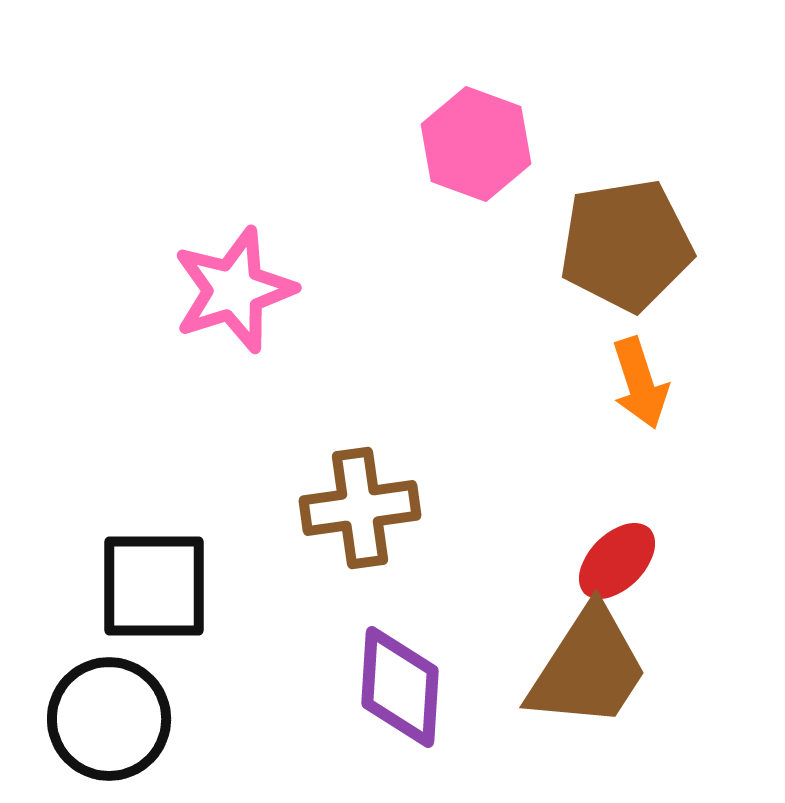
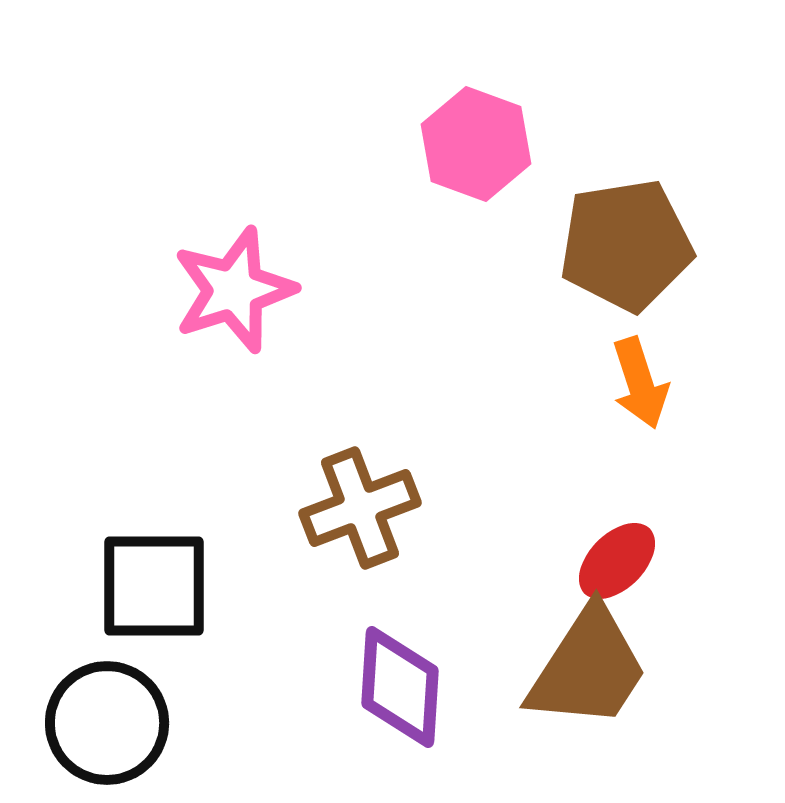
brown cross: rotated 13 degrees counterclockwise
black circle: moved 2 px left, 4 px down
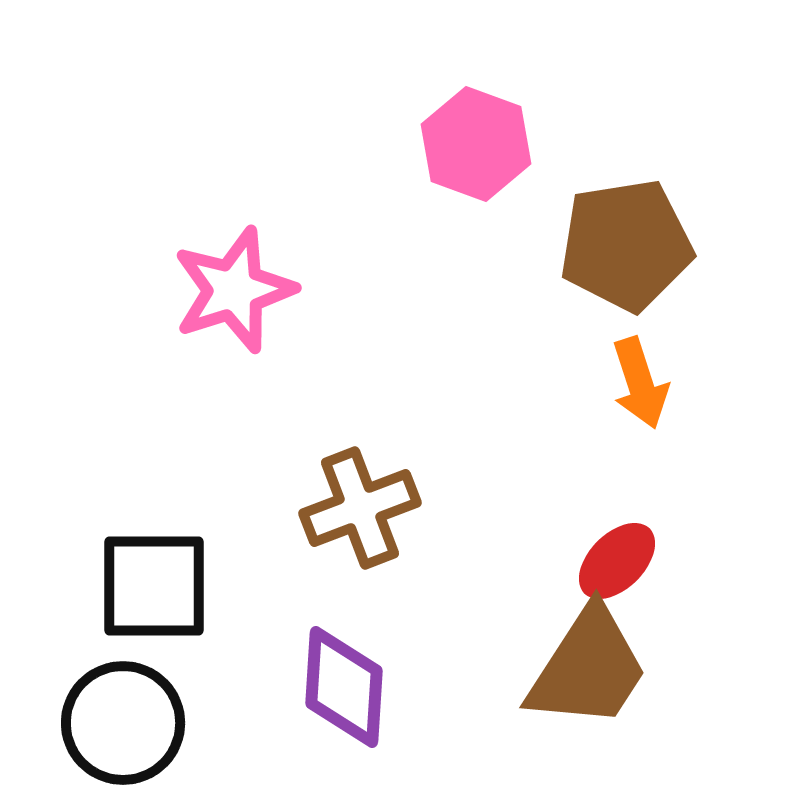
purple diamond: moved 56 px left
black circle: moved 16 px right
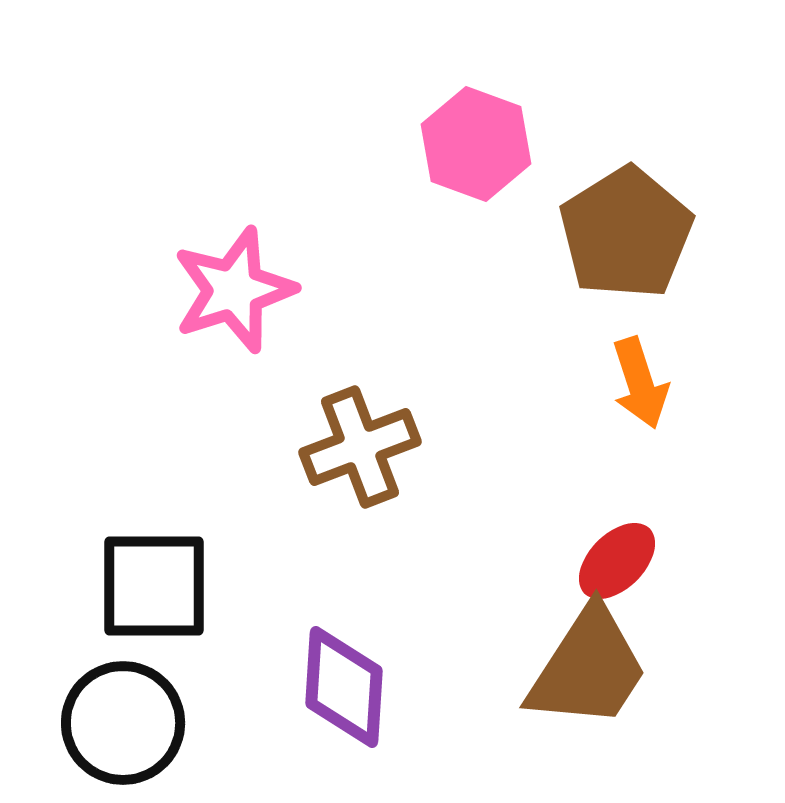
brown pentagon: moved 12 px up; rotated 23 degrees counterclockwise
brown cross: moved 61 px up
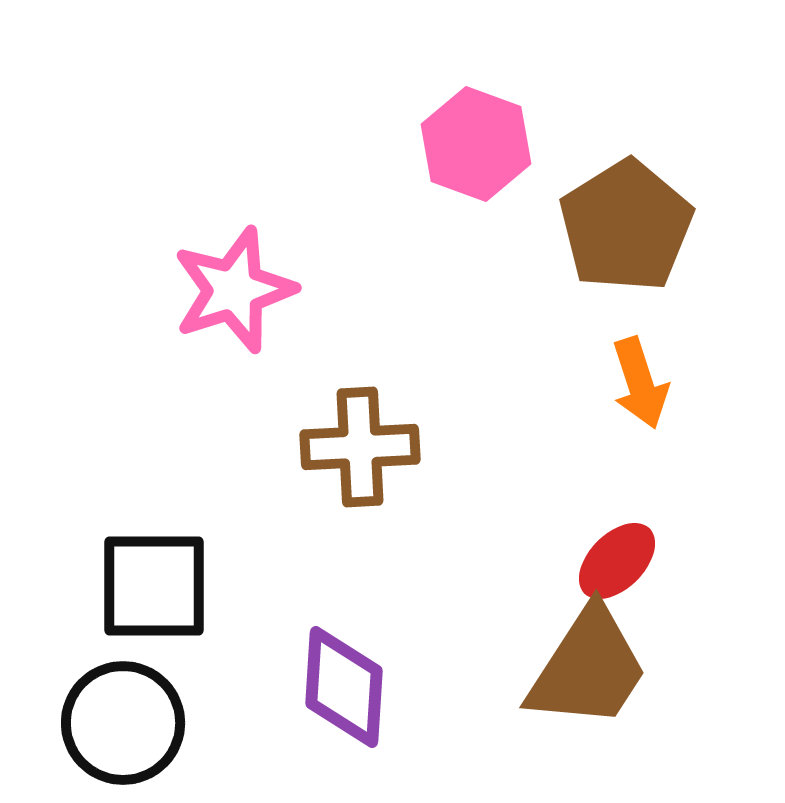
brown pentagon: moved 7 px up
brown cross: rotated 18 degrees clockwise
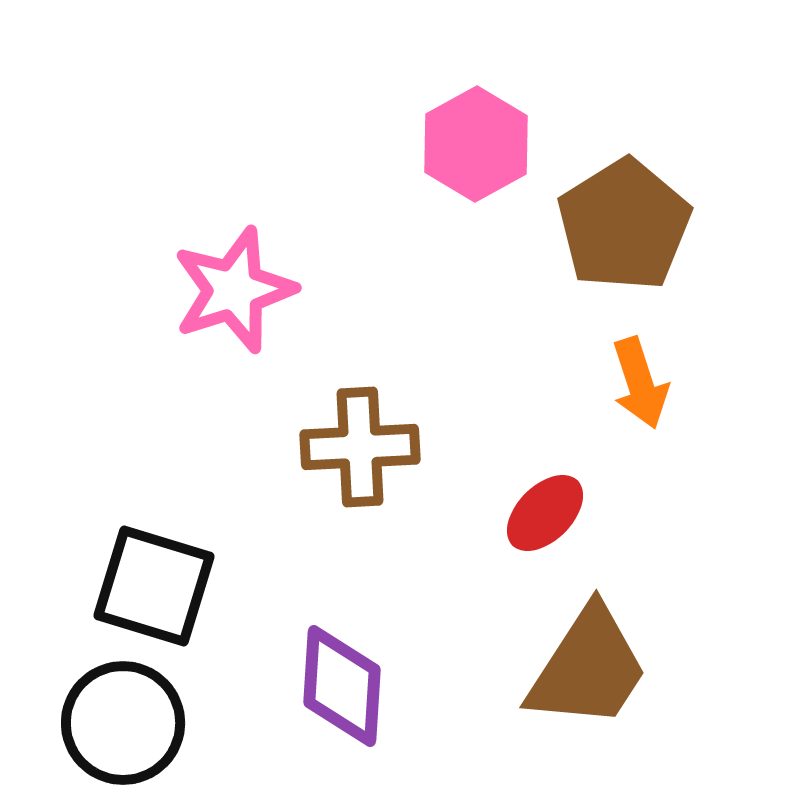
pink hexagon: rotated 11 degrees clockwise
brown pentagon: moved 2 px left, 1 px up
red ellipse: moved 72 px left, 48 px up
black square: rotated 17 degrees clockwise
purple diamond: moved 2 px left, 1 px up
